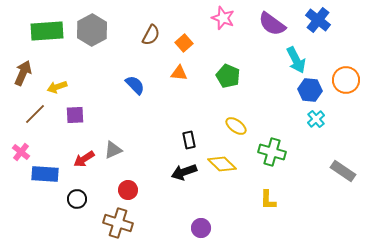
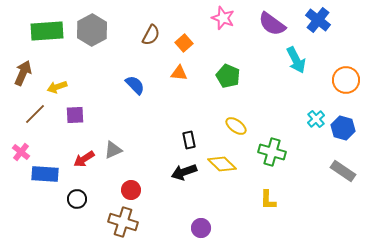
blue hexagon: moved 33 px right, 38 px down; rotated 10 degrees clockwise
red circle: moved 3 px right
brown cross: moved 5 px right, 1 px up
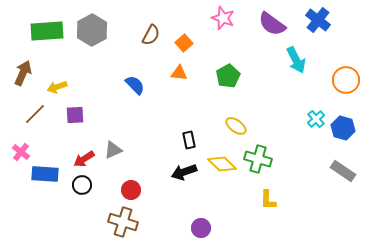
green pentagon: rotated 20 degrees clockwise
green cross: moved 14 px left, 7 px down
black circle: moved 5 px right, 14 px up
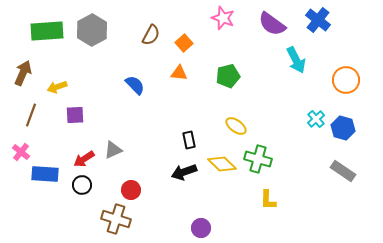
green pentagon: rotated 15 degrees clockwise
brown line: moved 4 px left, 1 px down; rotated 25 degrees counterclockwise
brown cross: moved 7 px left, 3 px up
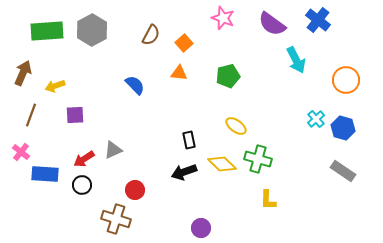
yellow arrow: moved 2 px left, 1 px up
red circle: moved 4 px right
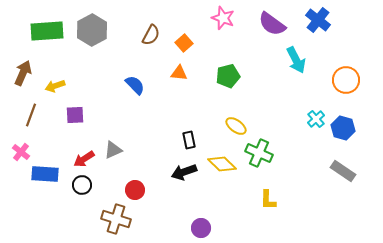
green cross: moved 1 px right, 6 px up; rotated 8 degrees clockwise
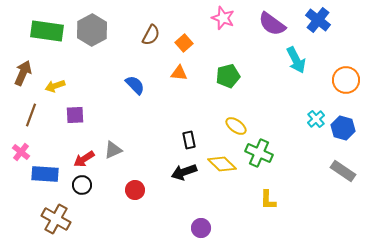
green rectangle: rotated 12 degrees clockwise
brown cross: moved 60 px left; rotated 12 degrees clockwise
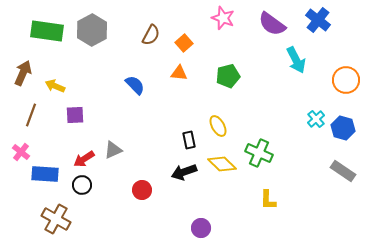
yellow arrow: rotated 42 degrees clockwise
yellow ellipse: moved 18 px left; rotated 25 degrees clockwise
red circle: moved 7 px right
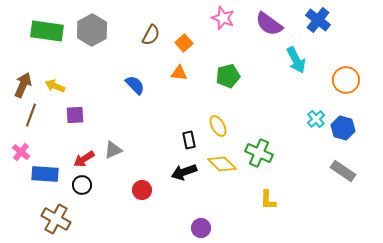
purple semicircle: moved 3 px left
brown arrow: moved 12 px down
